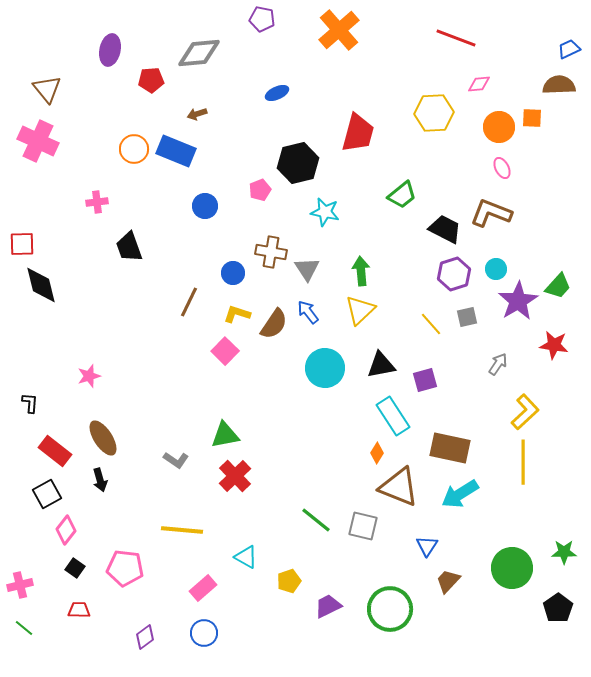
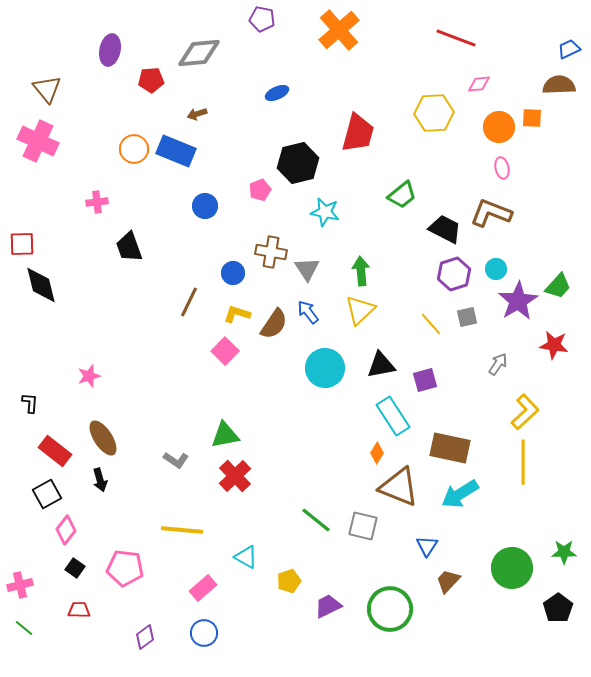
pink ellipse at (502, 168): rotated 15 degrees clockwise
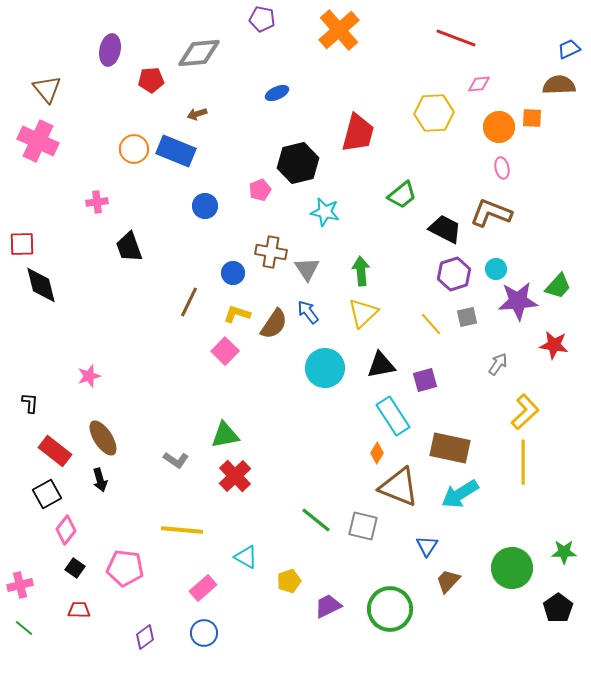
purple star at (518, 301): rotated 27 degrees clockwise
yellow triangle at (360, 310): moved 3 px right, 3 px down
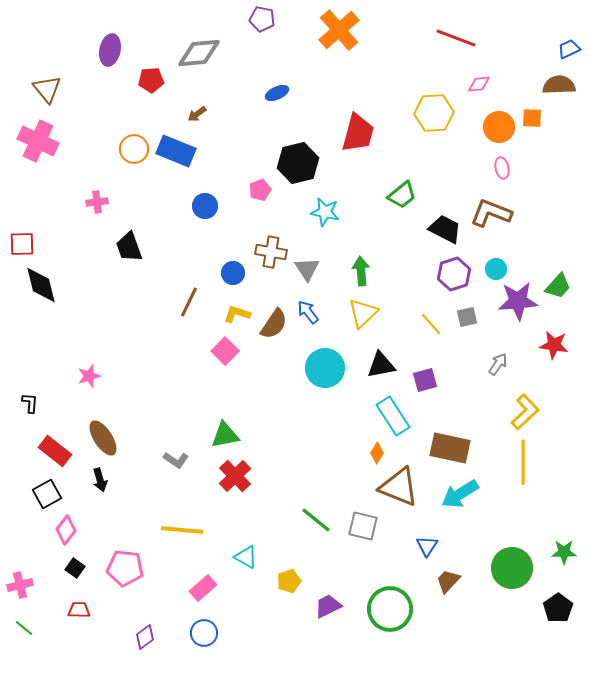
brown arrow at (197, 114): rotated 18 degrees counterclockwise
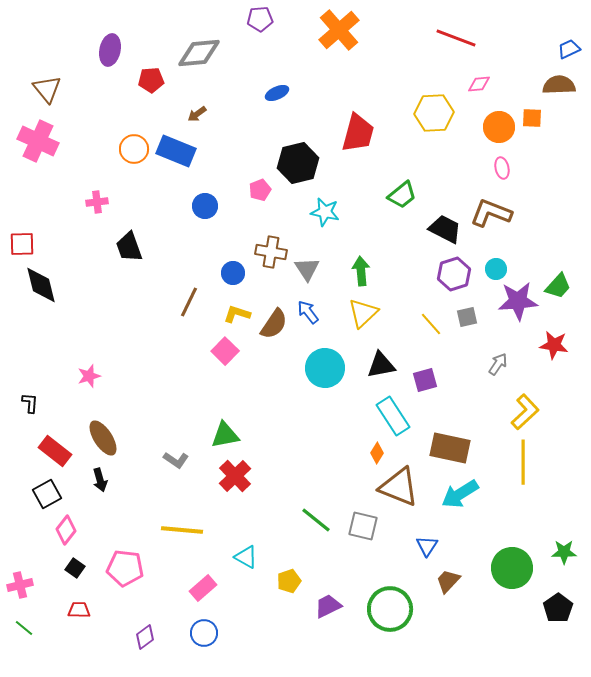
purple pentagon at (262, 19): moved 2 px left; rotated 15 degrees counterclockwise
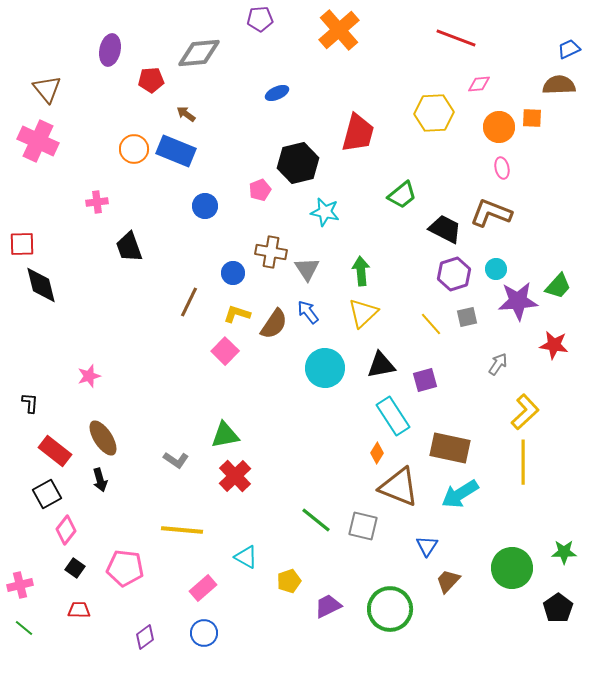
brown arrow at (197, 114): moved 11 px left; rotated 72 degrees clockwise
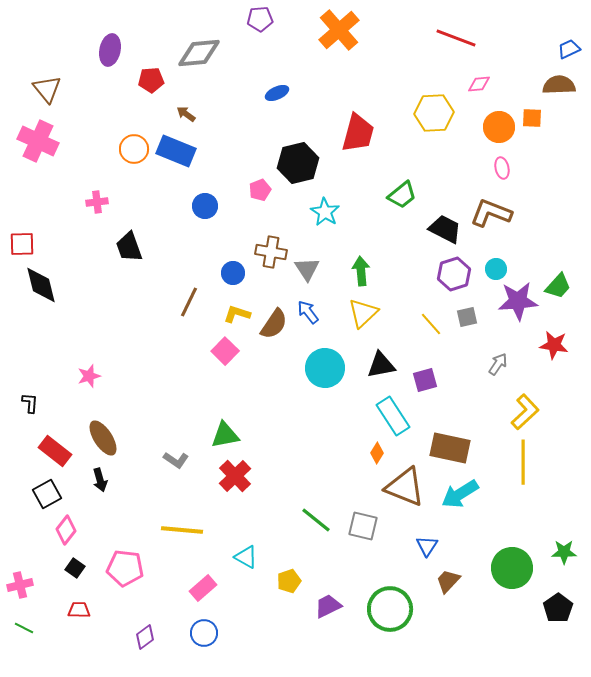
cyan star at (325, 212): rotated 20 degrees clockwise
brown triangle at (399, 487): moved 6 px right
green line at (24, 628): rotated 12 degrees counterclockwise
